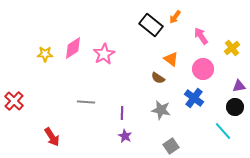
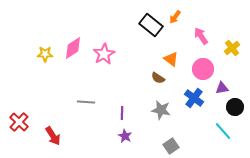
purple triangle: moved 17 px left, 2 px down
red cross: moved 5 px right, 21 px down
red arrow: moved 1 px right, 1 px up
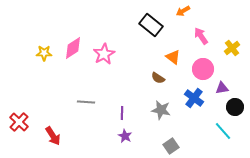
orange arrow: moved 8 px right, 6 px up; rotated 24 degrees clockwise
yellow star: moved 1 px left, 1 px up
orange triangle: moved 2 px right, 2 px up
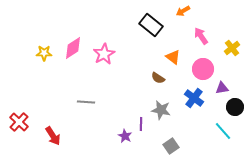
purple line: moved 19 px right, 11 px down
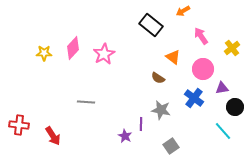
pink diamond: rotated 15 degrees counterclockwise
red cross: moved 3 px down; rotated 36 degrees counterclockwise
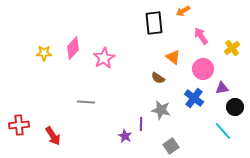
black rectangle: moved 3 px right, 2 px up; rotated 45 degrees clockwise
pink star: moved 4 px down
red cross: rotated 12 degrees counterclockwise
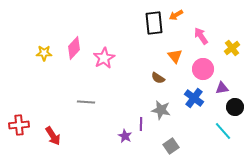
orange arrow: moved 7 px left, 4 px down
pink diamond: moved 1 px right
orange triangle: moved 2 px right, 1 px up; rotated 14 degrees clockwise
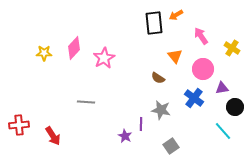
yellow cross: rotated 21 degrees counterclockwise
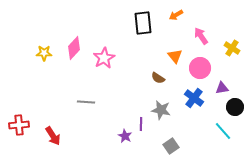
black rectangle: moved 11 px left
pink circle: moved 3 px left, 1 px up
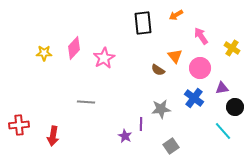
brown semicircle: moved 8 px up
gray star: moved 1 px up; rotated 18 degrees counterclockwise
red arrow: rotated 42 degrees clockwise
